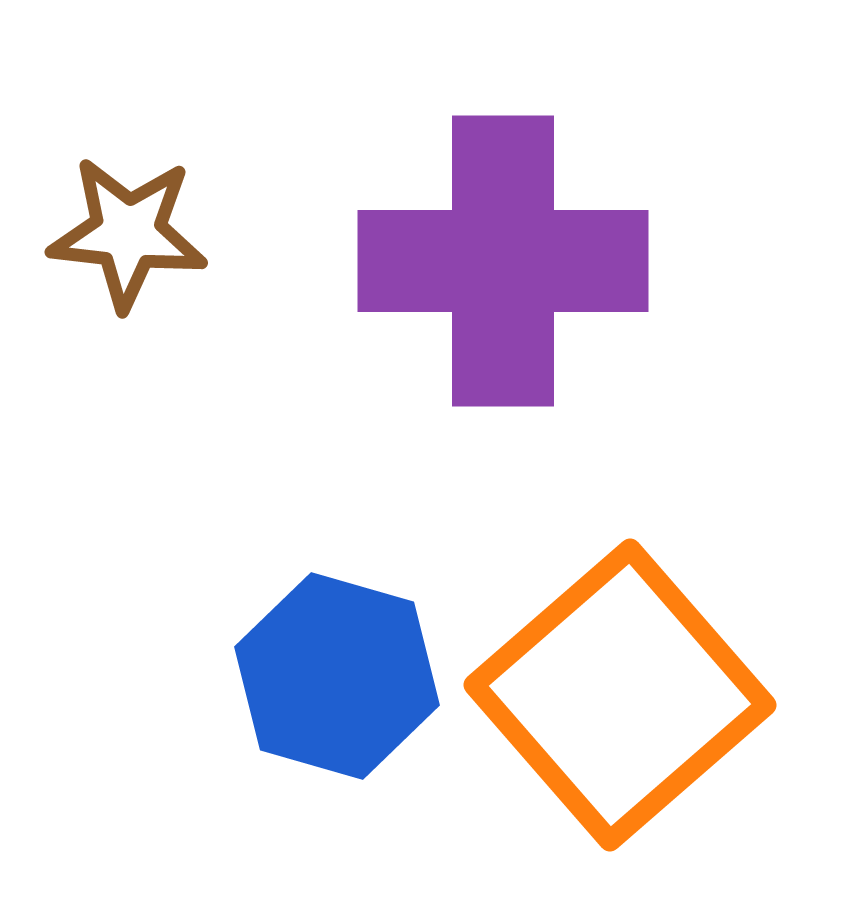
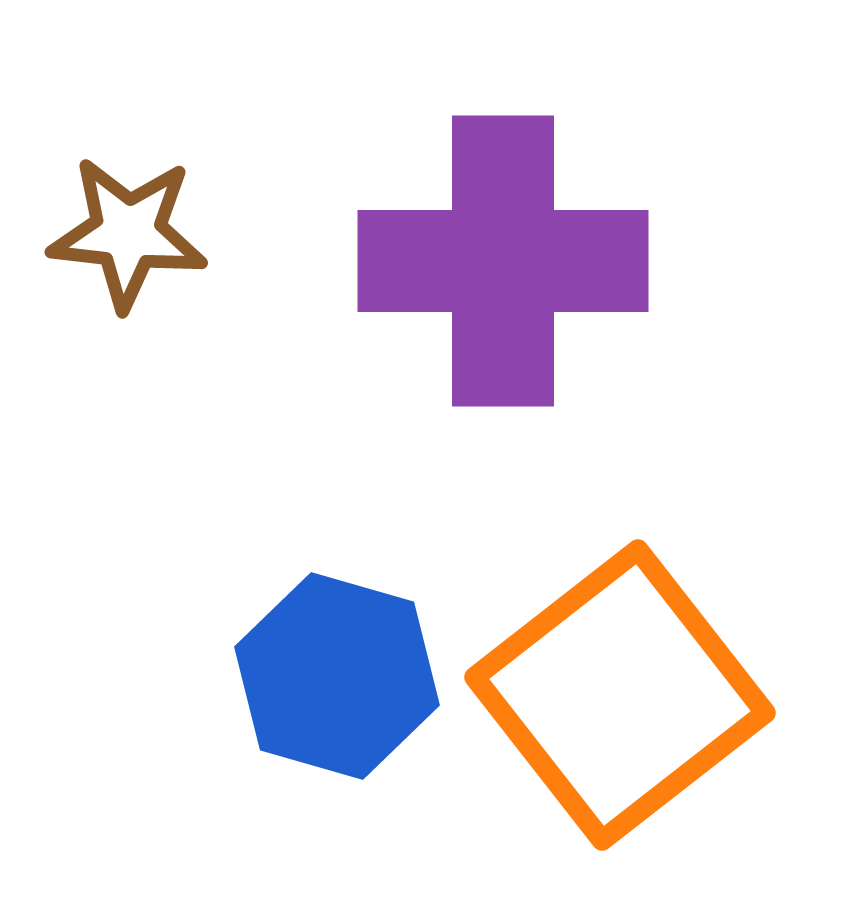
orange square: rotated 3 degrees clockwise
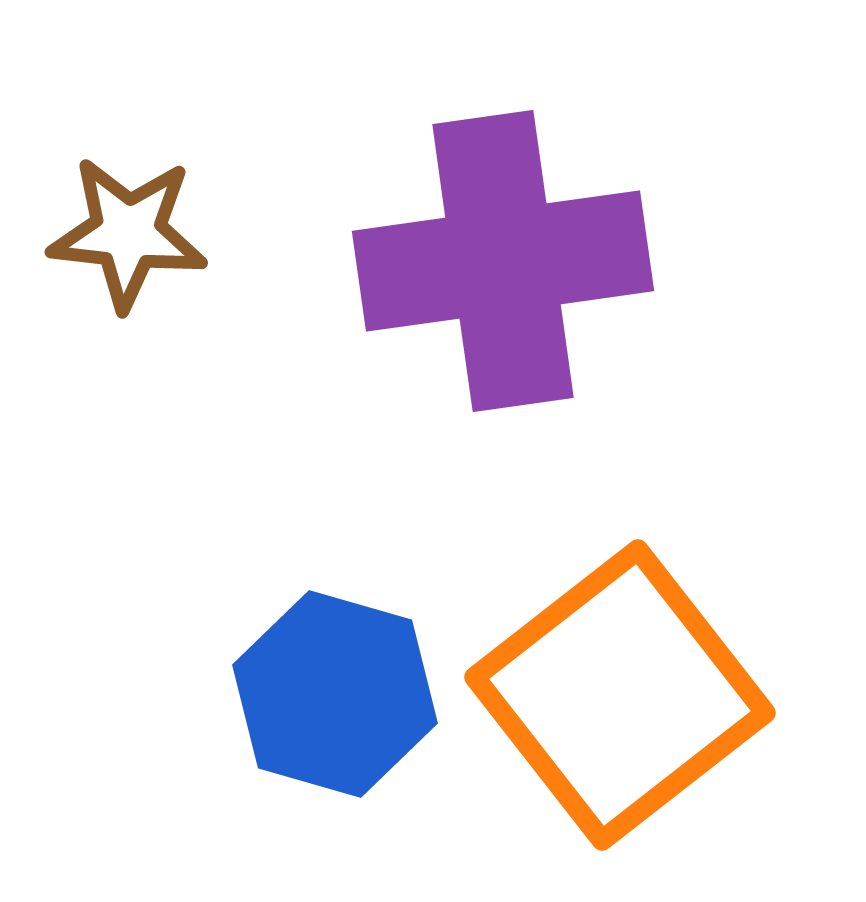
purple cross: rotated 8 degrees counterclockwise
blue hexagon: moved 2 px left, 18 px down
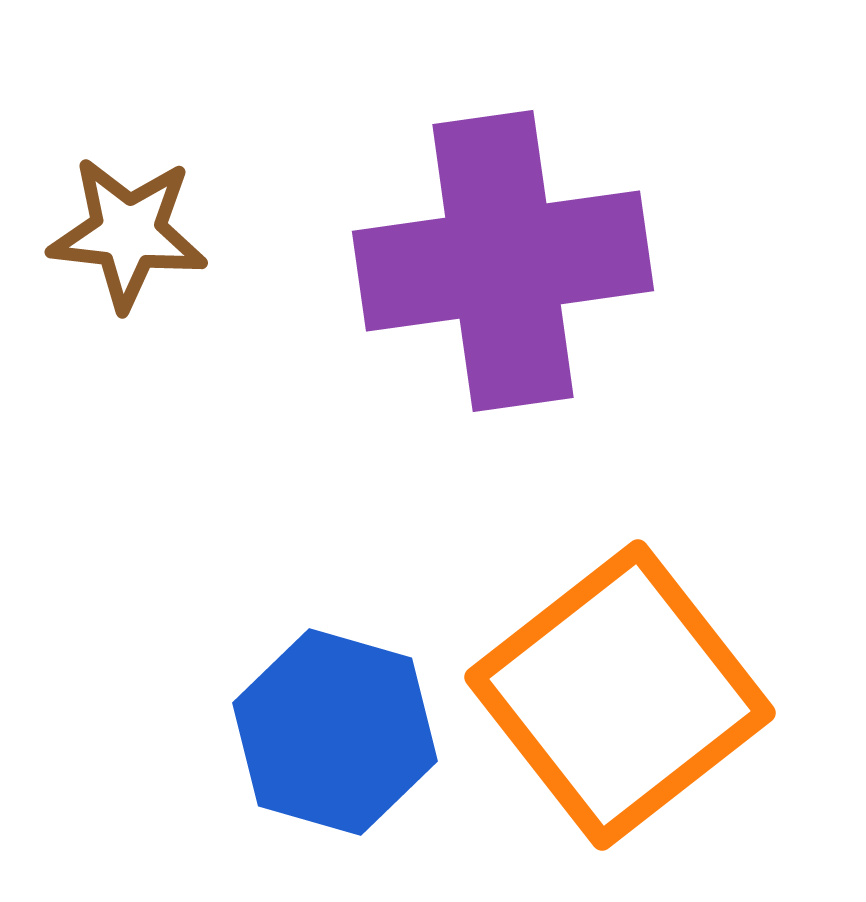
blue hexagon: moved 38 px down
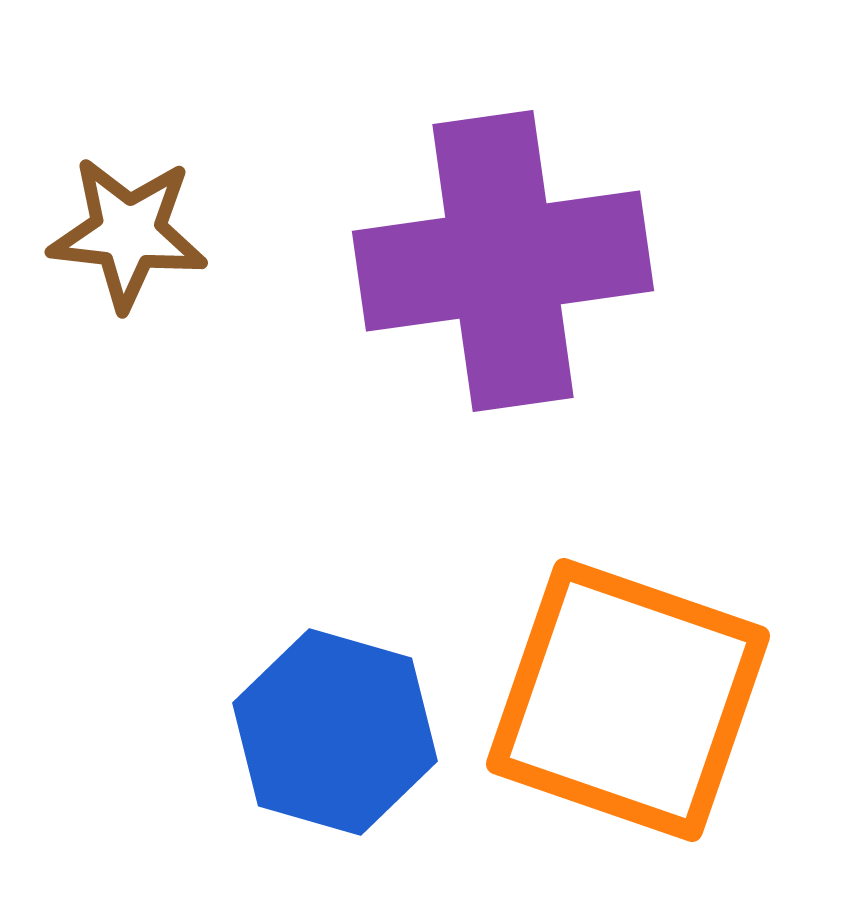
orange square: moved 8 px right, 5 px down; rotated 33 degrees counterclockwise
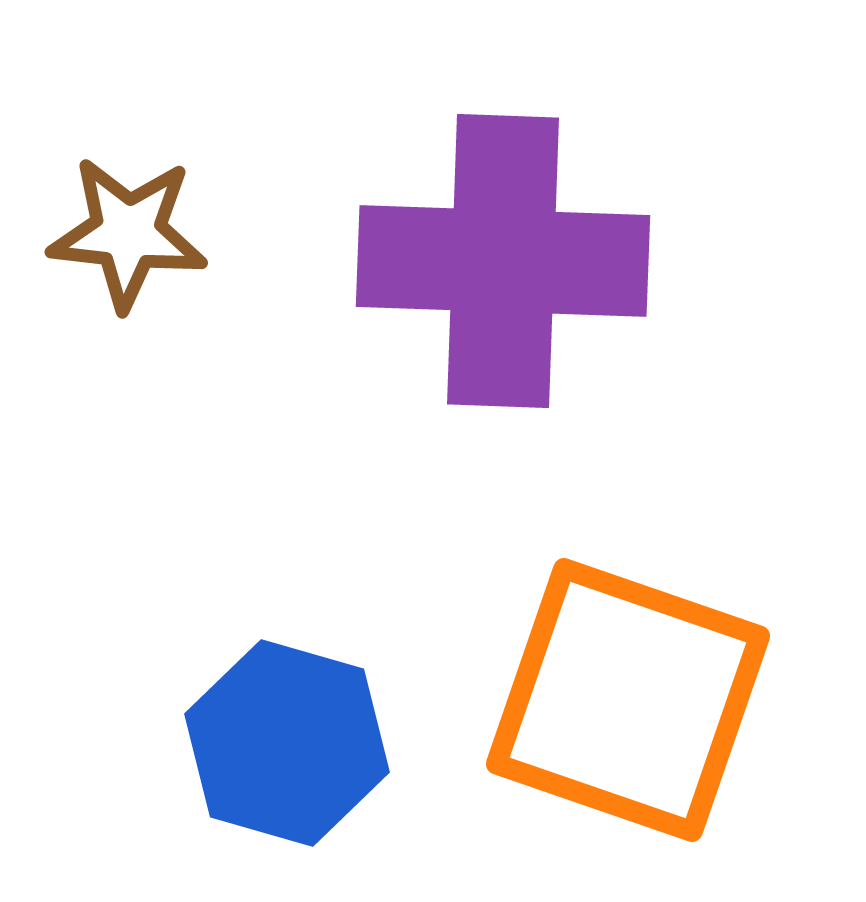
purple cross: rotated 10 degrees clockwise
blue hexagon: moved 48 px left, 11 px down
